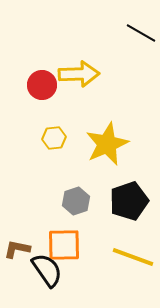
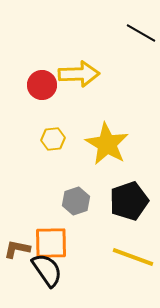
yellow hexagon: moved 1 px left, 1 px down
yellow star: rotated 18 degrees counterclockwise
orange square: moved 13 px left, 2 px up
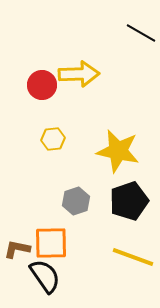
yellow star: moved 11 px right, 7 px down; rotated 18 degrees counterclockwise
black semicircle: moved 2 px left, 6 px down
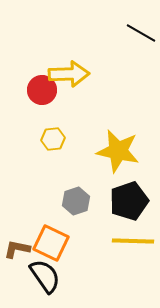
yellow arrow: moved 10 px left
red circle: moved 5 px down
orange square: rotated 27 degrees clockwise
yellow line: moved 16 px up; rotated 18 degrees counterclockwise
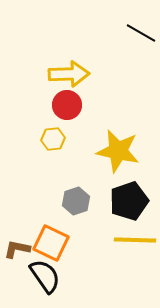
red circle: moved 25 px right, 15 px down
yellow line: moved 2 px right, 1 px up
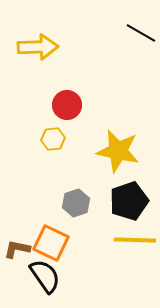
yellow arrow: moved 31 px left, 27 px up
gray hexagon: moved 2 px down
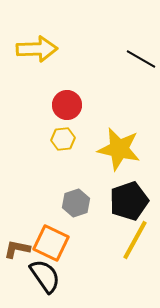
black line: moved 26 px down
yellow arrow: moved 1 px left, 2 px down
yellow hexagon: moved 10 px right
yellow star: moved 1 px right, 2 px up
yellow line: rotated 63 degrees counterclockwise
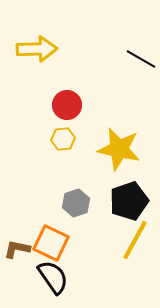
black semicircle: moved 8 px right, 1 px down
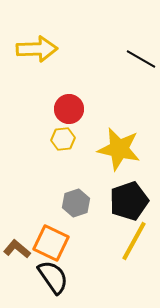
red circle: moved 2 px right, 4 px down
yellow line: moved 1 px left, 1 px down
brown L-shape: rotated 28 degrees clockwise
